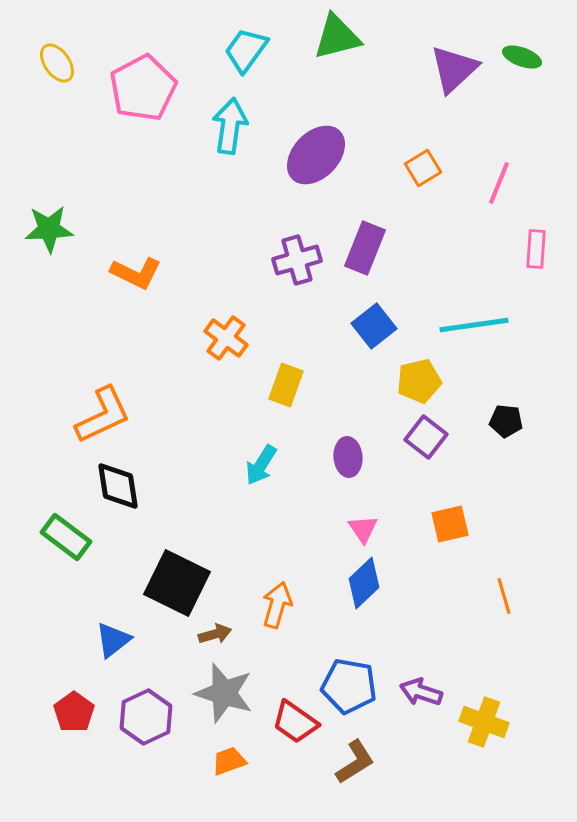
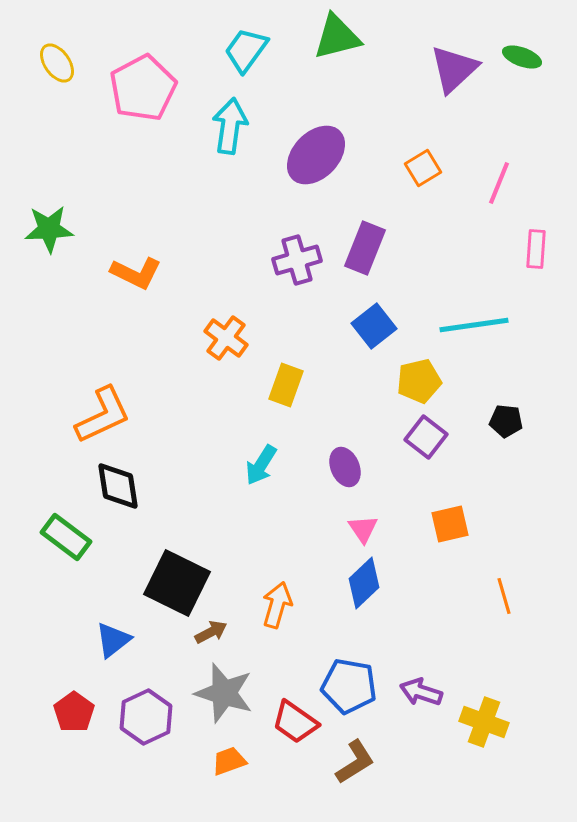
purple ellipse at (348, 457): moved 3 px left, 10 px down; rotated 18 degrees counterclockwise
brown arrow at (215, 634): moved 4 px left, 2 px up; rotated 12 degrees counterclockwise
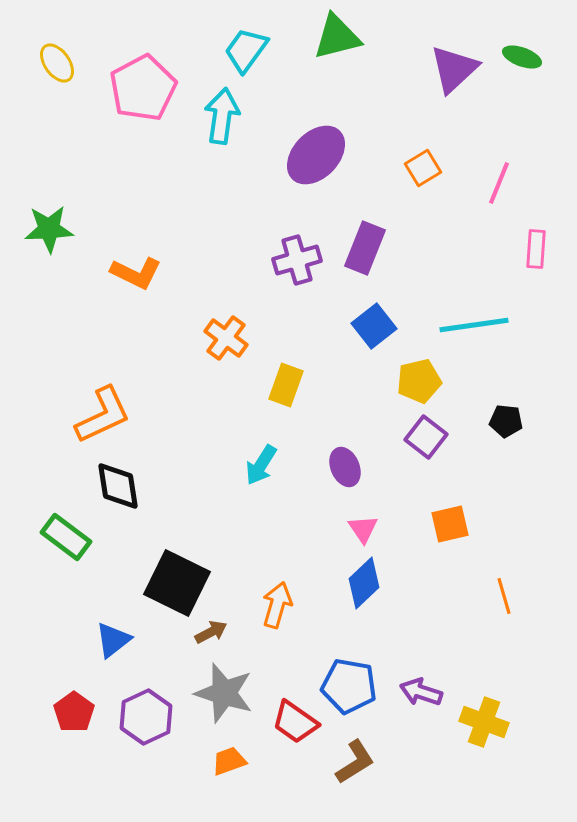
cyan arrow at (230, 126): moved 8 px left, 10 px up
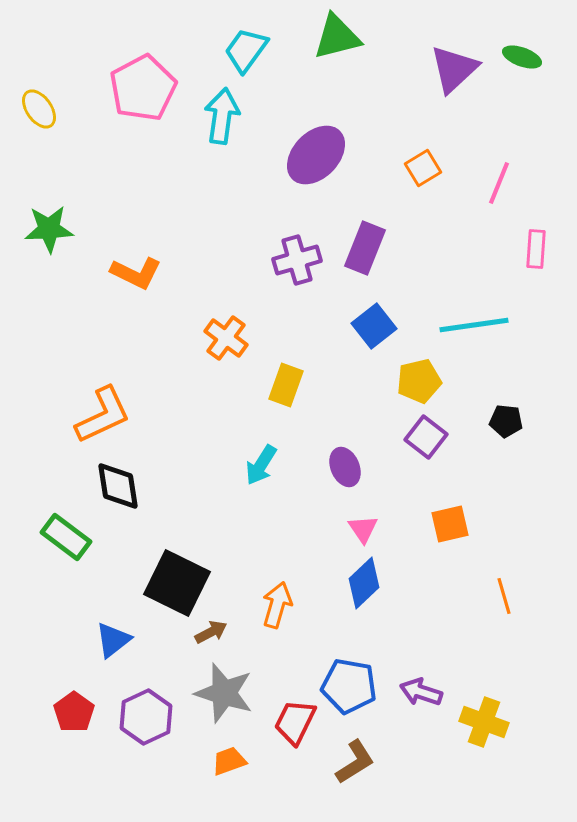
yellow ellipse at (57, 63): moved 18 px left, 46 px down
red trapezoid at (295, 722): rotated 81 degrees clockwise
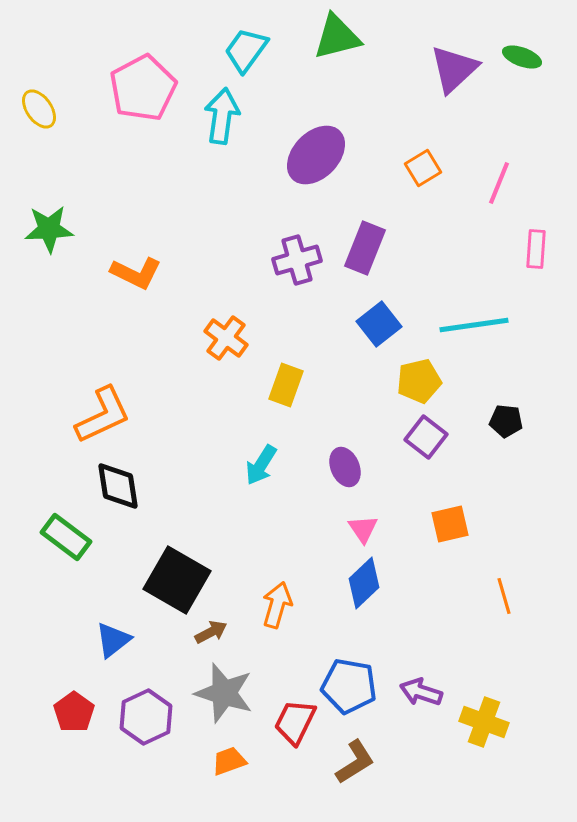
blue square at (374, 326): moved 5 px right, 2 px up
black square at (177, 583): moved 3 px up; rotated 4 degrees clockwise
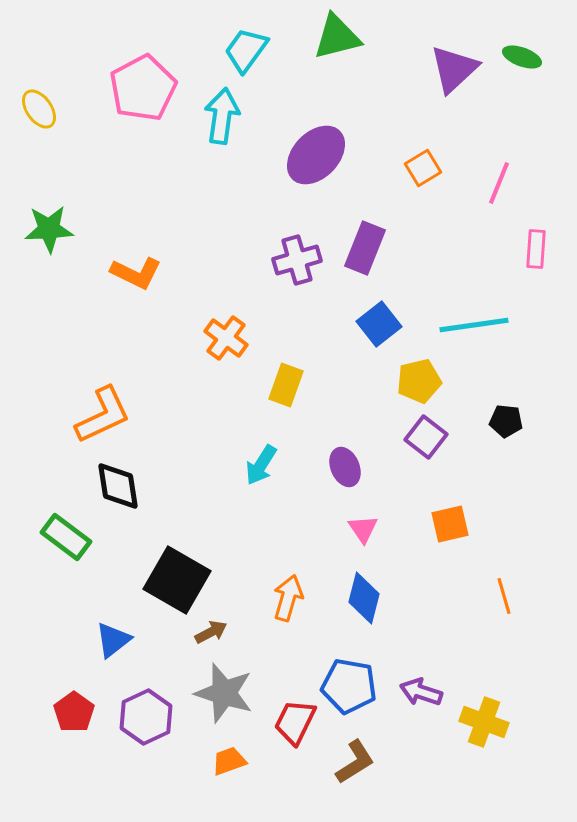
blue diamond at (364, 583): moved 15 px down; rotated 33 degrees counterclockwise
orange arrow at (277, 605): moved 11 px right, 7 px up
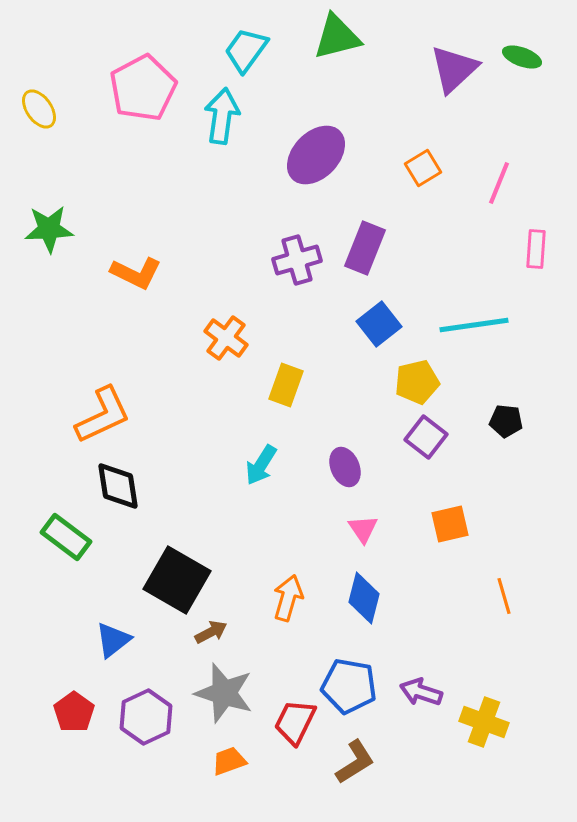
yellow pentagon at (419, 381): moved 2 px left, 1 px down
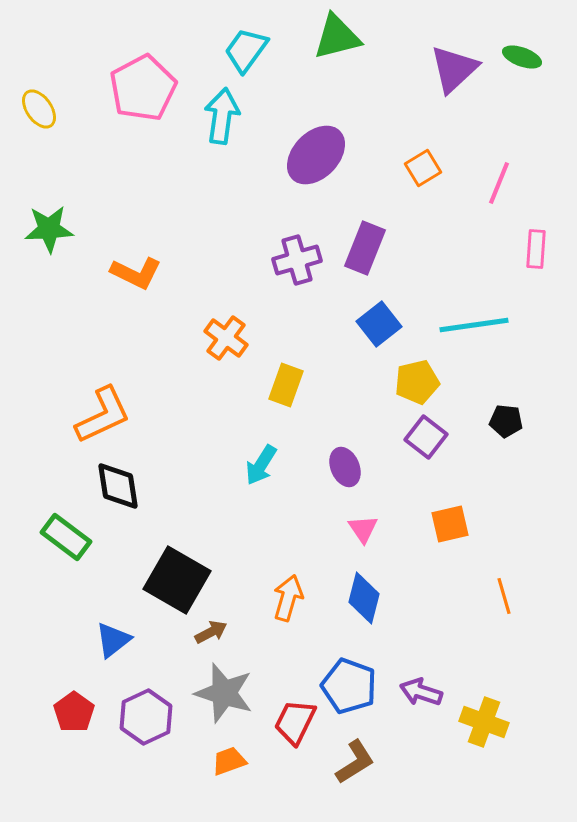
blue pentagon at (349, 686): rotated 10 degrees clockwise
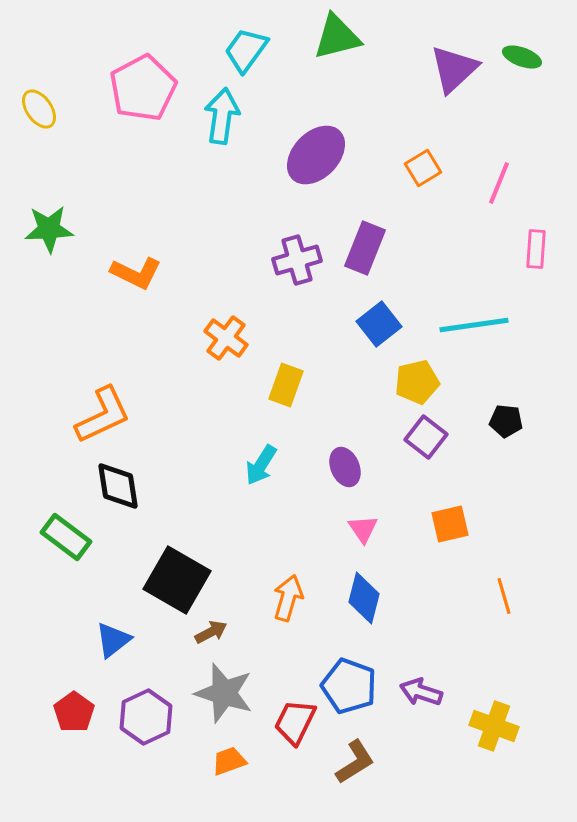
yellow cross at (484, 722): moved 10 px right, 4 px down
